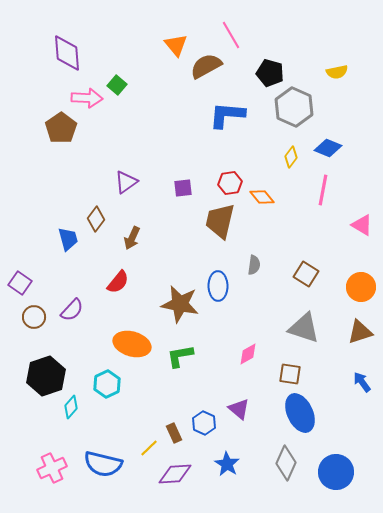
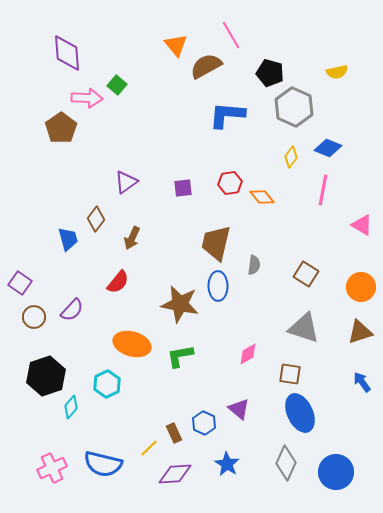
brown trapezoid at (220, 221): moved 4 px left, 22 px down
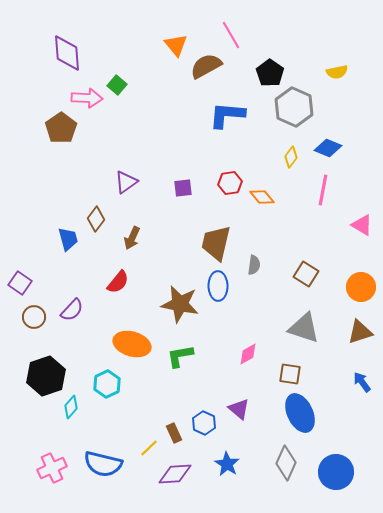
black pentagon at (270, 73): rotated 20 degrees clockwise
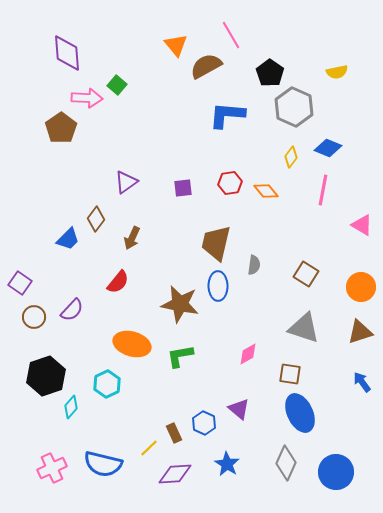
orange diamond at (262, 197): moved 4 px right, 6 px up
blue trapezoid at (68, 239): rotated 60 degrees clockwise
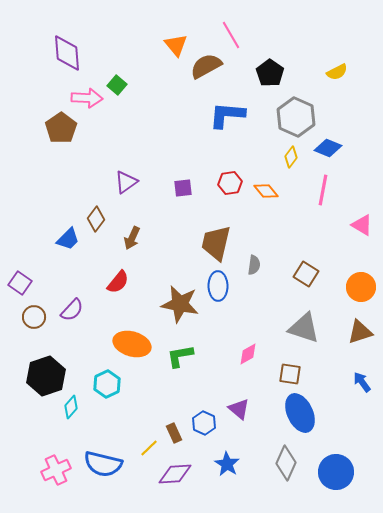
yellow semicircle at (337, 72): rotated 15 degrees counterclockwise
gray hexagon at (294, 107): moved 2 px right, 10 px down
pink cross at (52, 468): moved 4 px right, 2 px down
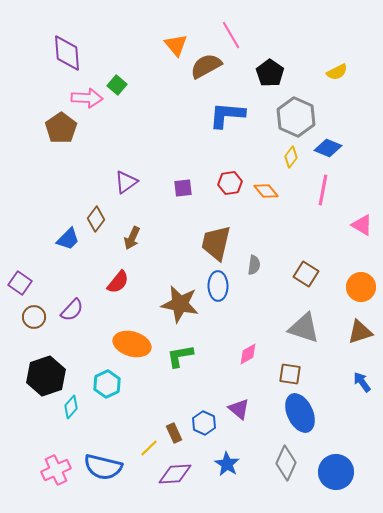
blue semicircle at (103, 464): moved 3 px down
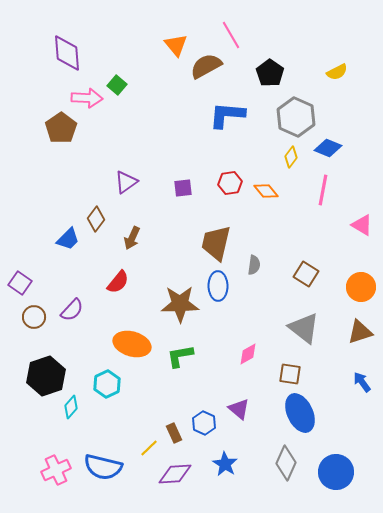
brown star at (180, 304): rotated 12 degrees counterclockwise
gray triangle at (304, 328): rotated 20 degrees clockwise
blue star at (227, 464): moved 2 px left
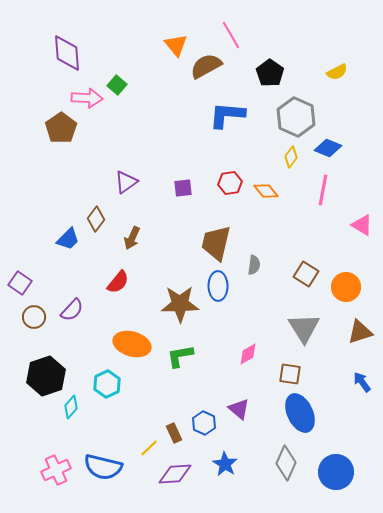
orange circle at (361, 287): moved 15 px left
gray triangle at (304, 328): rotated 20 degrees clockwise
